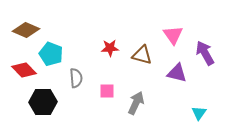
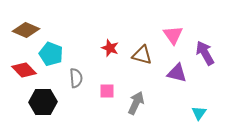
red star: rotated 24 degrees clockwise
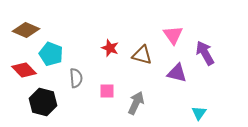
black hexagon: rotated 16 degrees clockwise
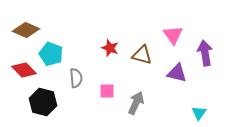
purple arrow: rotated 20 degrees clockwise
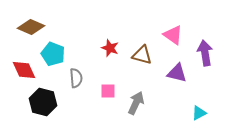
brown diamond: moved 5 px right, 3 px up
pink triangle: rotated 20 degrees counterclockwise
cyan pentagon: moved 2 px right
red diamond: rotated 20 degrees clockwise
pink square: moved 1 px right
cyan triangle: rotated 28 degrees clockwise
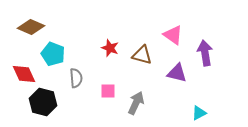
red diamond: moved 4 px down
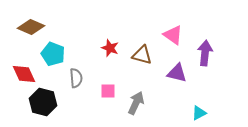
purple arrow: rotated 15 degrees clockwise
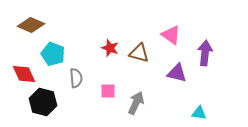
brown diamond: moved 2 px up
pink triangle: moved 2 px left
brown triangle: moved 3 px left, 2 px up
cyan triangle: rotated 35 degrees clockwise
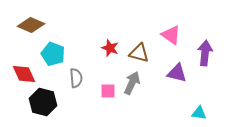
gray arrow: moved 4 px left, 20 px up
